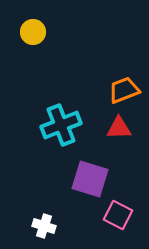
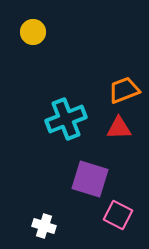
cyan cross: moved 5 px right, 6 px up
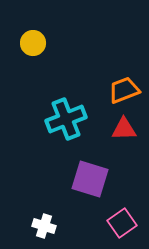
yellow circle: moved 11 px down
red triangle: moved 5 px right, 1 px down
pink square: moved 4 px right, 8 px down; rotated 28 degrees clockwise
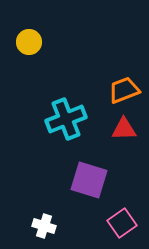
yellow circle: moved 4 px left, 1 px up
purple square: moved 1 px left, 1 px down
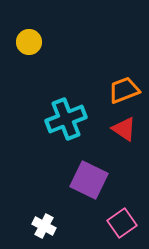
red triangle: rotated 36 degrees clockwise
purple square: rotated 9 degrees clockwise
white cross: rotated 10 degrees clockwise
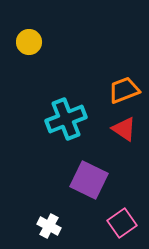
white cross: moved 5 px right
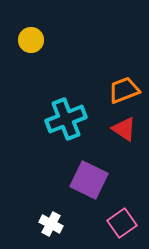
yellow circle: moved 2 px right, 2 px up
white cross: moved 2 px right, 2 px up
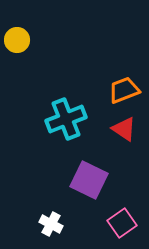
yellow circle: moved 14 px left
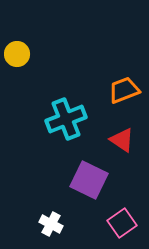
yellow circle: moved 14 px down
red triangle: moved 2 px left, 11 px down
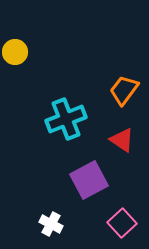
yellow circle: moved 2 px left, 2 px up
orange trapezoid: rotated 32 degrees counterclockwise
purple square: rotated 36 degrees clockwise
pink square: rotated 8 degrees counterclockwise
